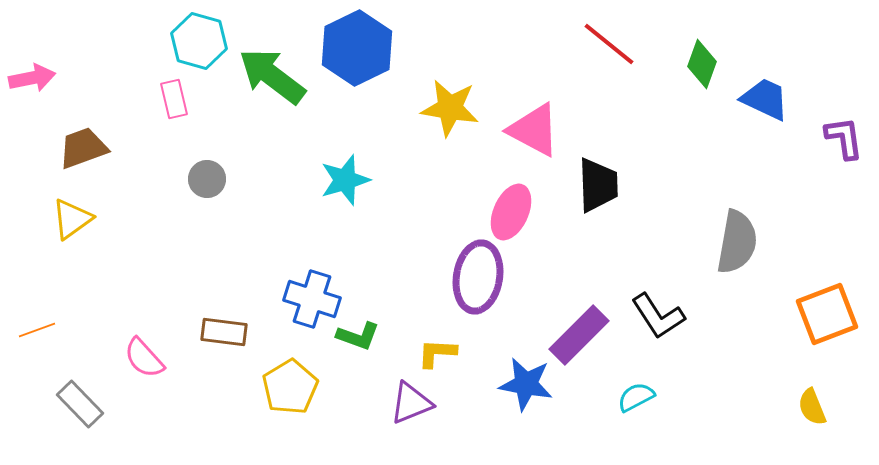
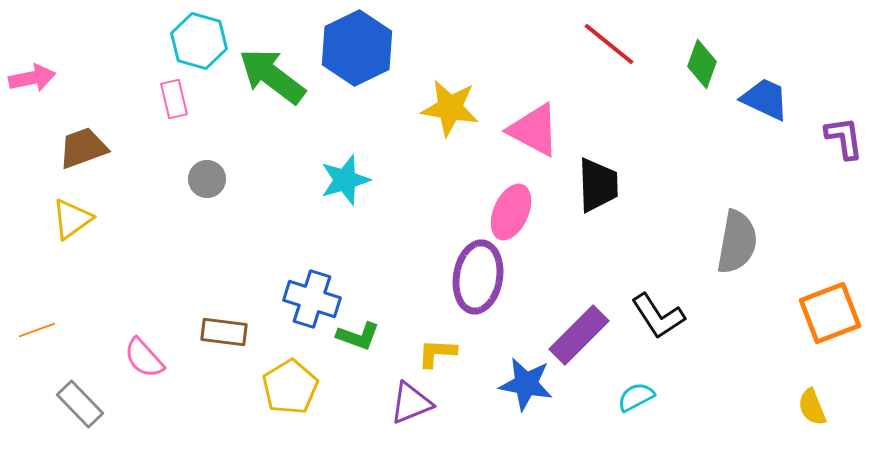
orange square: moved 3 px right, 1 px up
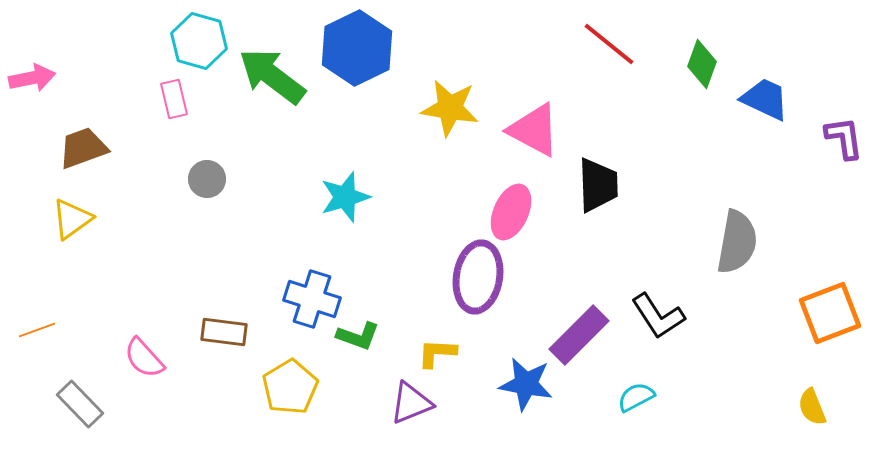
cyan star: moved 17 px down
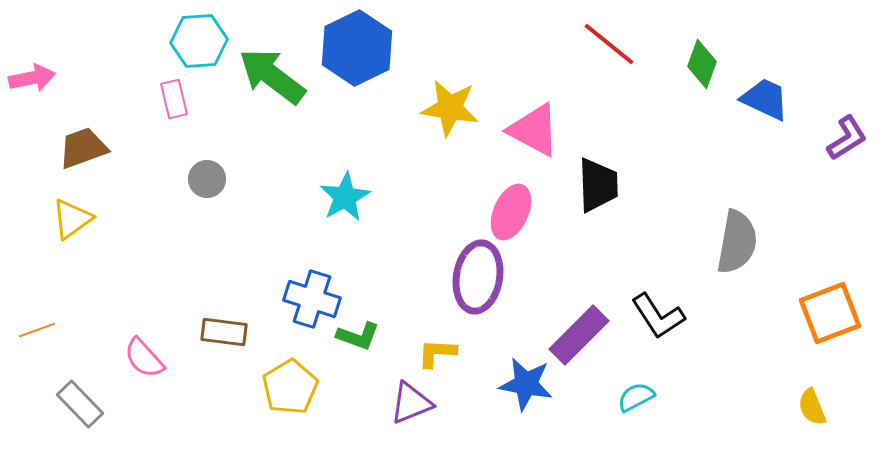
cyan hexagon: rotated 20 degrees counterclockwise
purple L-shape: moved 3 px right; rotated 66 degrees clockwise
cyan star: rotated 12 degrees counterclockwise
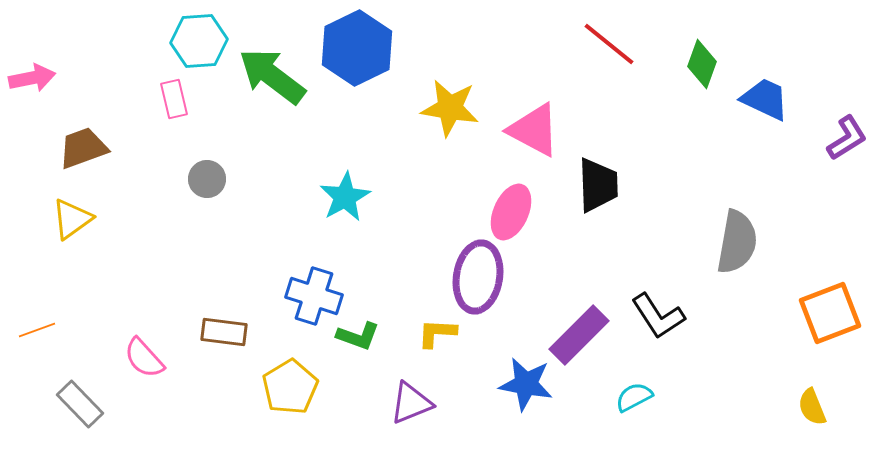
blue cross: moved 2 px right, 3 px up
yellow L-shape: moved 20 px up
cyan semicircle: moved 2 px left
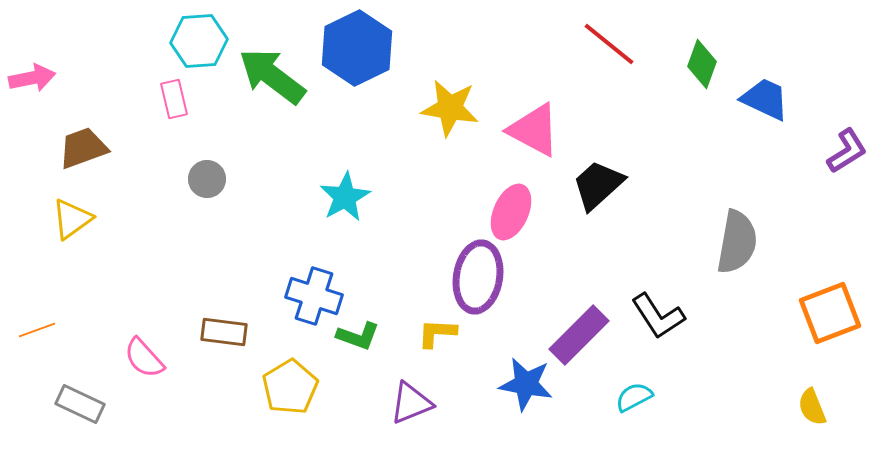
purple L-shape: moved 13 px down
black trapezoid: rotated 130 degrees counterclockwise
gray rectangle: rotated 21 degrees counterclockwise
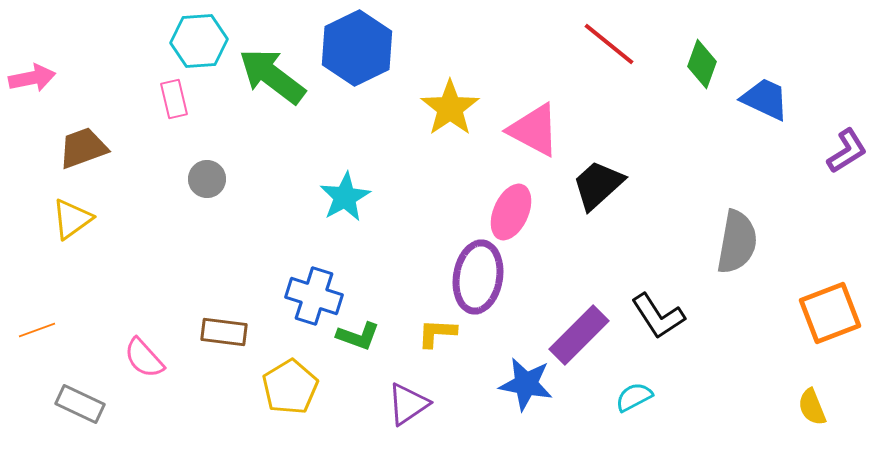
yellow star: rotated 28 degrees clockwise
purple triangle: moved 3 px left, 1 px down; rotated 12 degrees counterclockwise
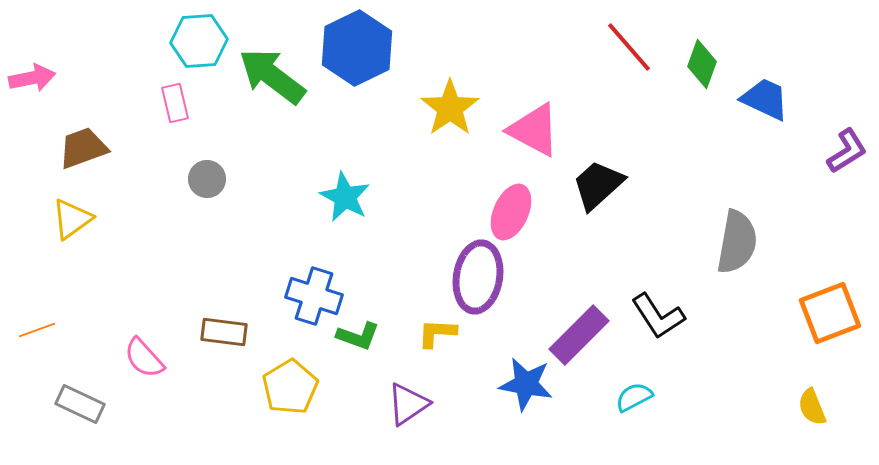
red line: moved 20 px right, 3 px down; rotated 10 degrees clockwise
pink rectangle: moved 1 px right, 4 px down
cyan star: rotated 15 degrees counterclockwise
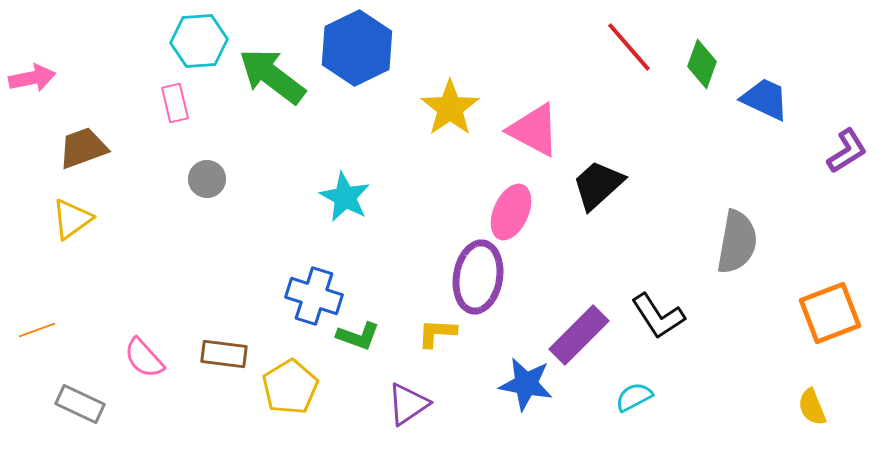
brown rectangle: moved 22 px down
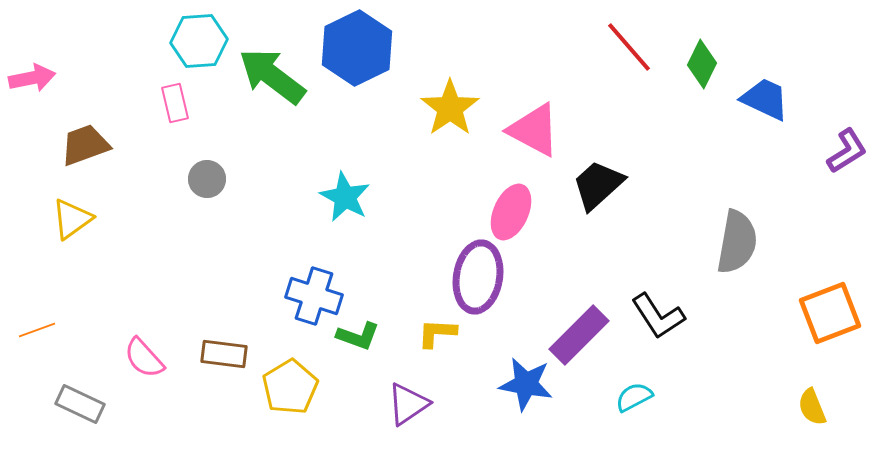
green diamond: rotated 6 degrees clockwise
brown trapezoid: moved 2 px right, 3 px up
